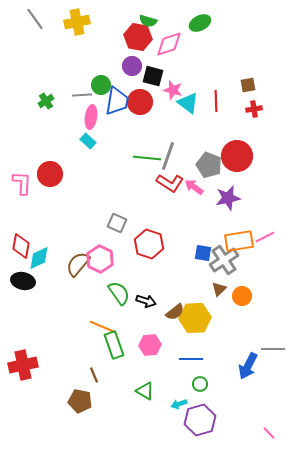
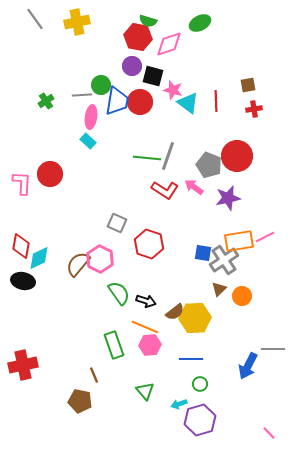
red L-shape at (170, 183): moved 5 px left, 7 px down
orange line at (103, 327): moved 42 px right
green triangle at (145, 391): rotated 18 degrees clockwise
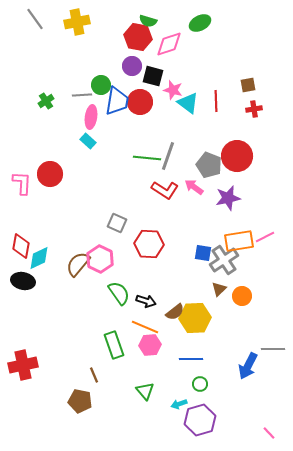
red hexagon at (149, 244): rotated 16 degrees counterclockwise
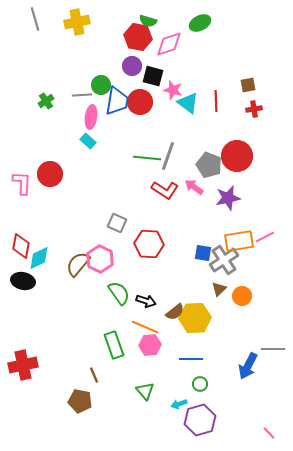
gray line at (35, 19): rotated 20 degrees clockwise
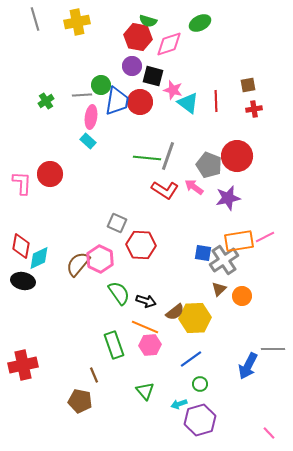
red hexagon at (149, 244): moved 8 px left, 1 px down
blue line at (191, 359): rotated 35 degrees counterclockwise
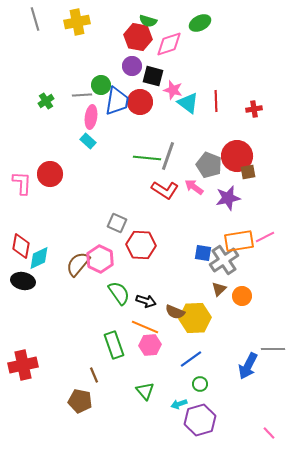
brown square at (248, 85): moved 87 px down
brown semicircle at (175, 312): rotated 60 degrees clockwise
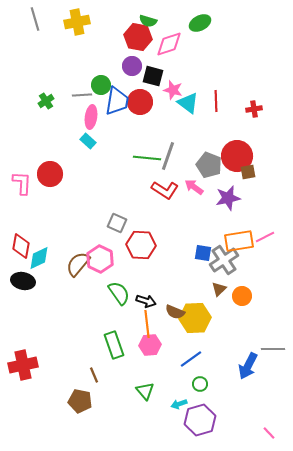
orange line at (145, 327): moved 2 px right, 3 px up; rotated 60 degrees clockwise
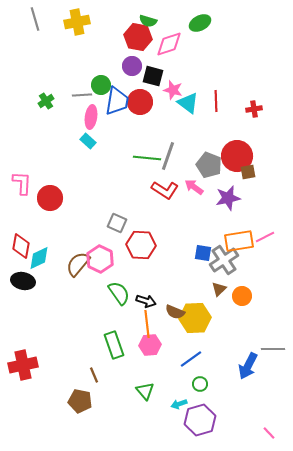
red circle at (50, 174): moved 24 px down
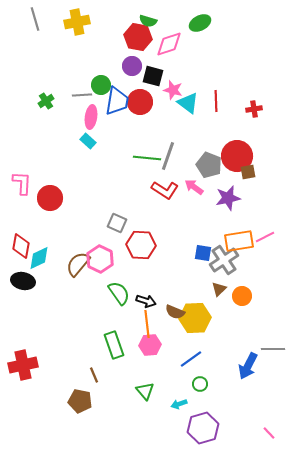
purple hexagon at (200, 420): moved 3 px right, 8 px down
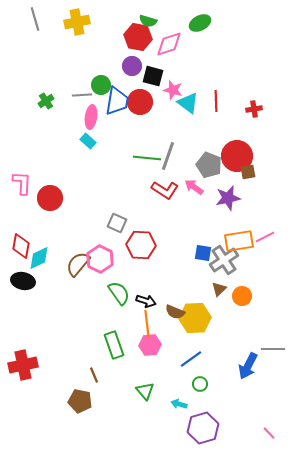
cyan arrow at (179, 404): rotated 35 degrees clockwise
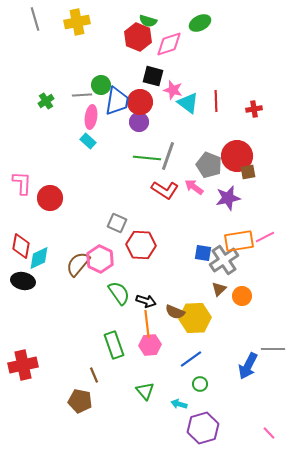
red hexagon at (138, 37): rotated 12 degrees clockwise
purple circle at (132, 66): moved 7 px right, 56 px down
